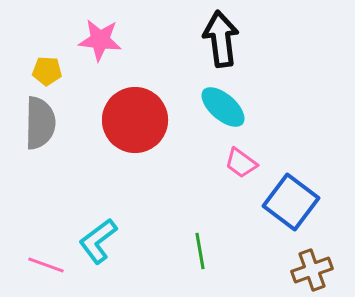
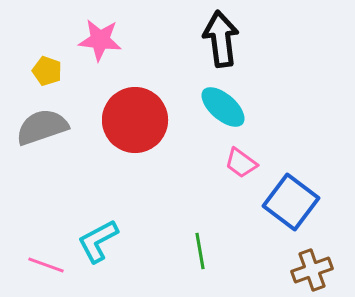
yellow pentagon: rotated 16 degrees clockwise
gray semicircle: moved 2 px right, 4 px down; rotated 110 degrees counterclockwise
cyan L-shape: rotated 9 degrees clockwise
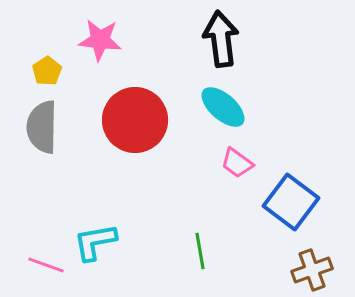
yellow pentagon: rotated 20 degrees clockwise
gray semicircle: rotated 70 degrees counterclockwise
pink trapezoid: moved 4 px left
cyan L-shape: moved 3 px left, 1 px down; rotated 18 degrees clockwise
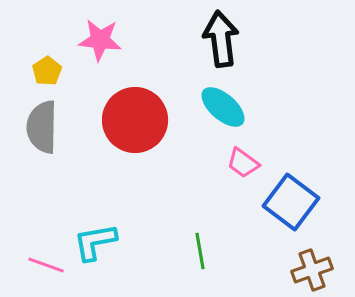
pink trapezoid: moved 6 px right
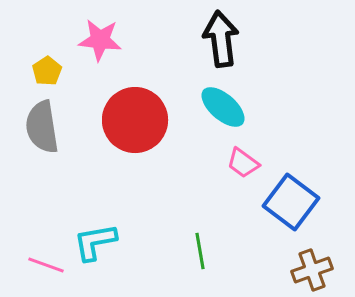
gray semicircle: rotated 10 degrees counterclockwise
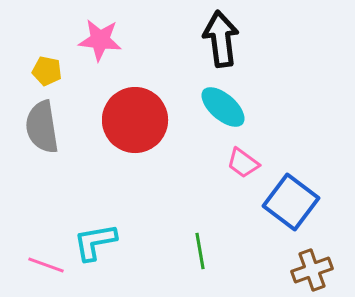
yellow pentagon: rotated 28 degrees counterclockwise
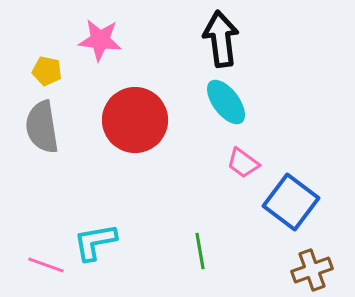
cyan ellipse: moved 3 px right, 5 px up; rotated 12 degrees clockwise
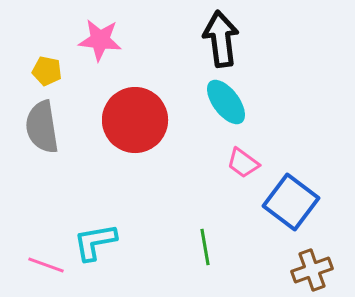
green line: moved 5 px right, 4 px up
